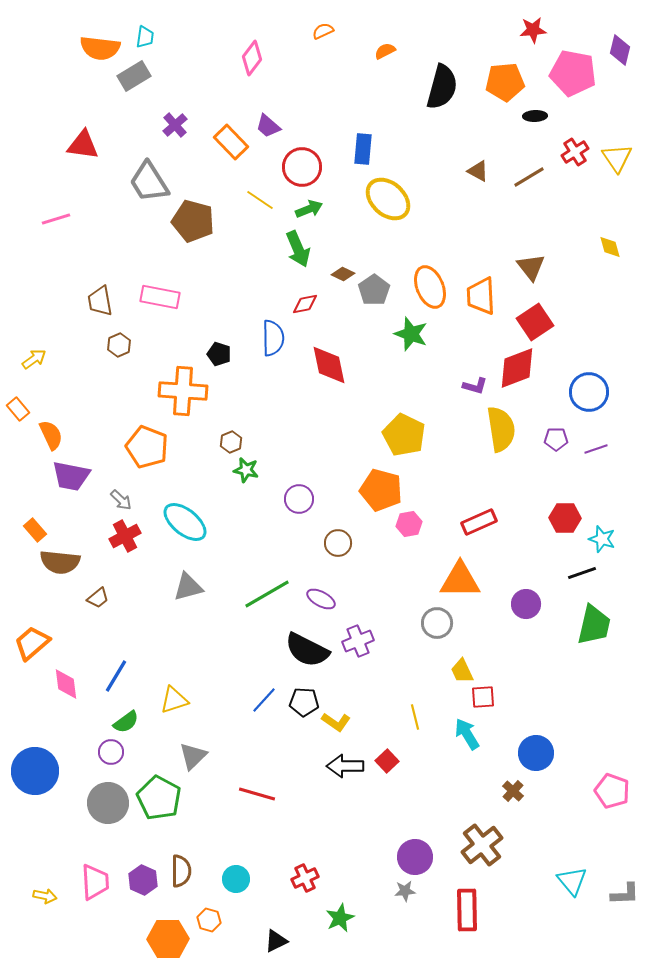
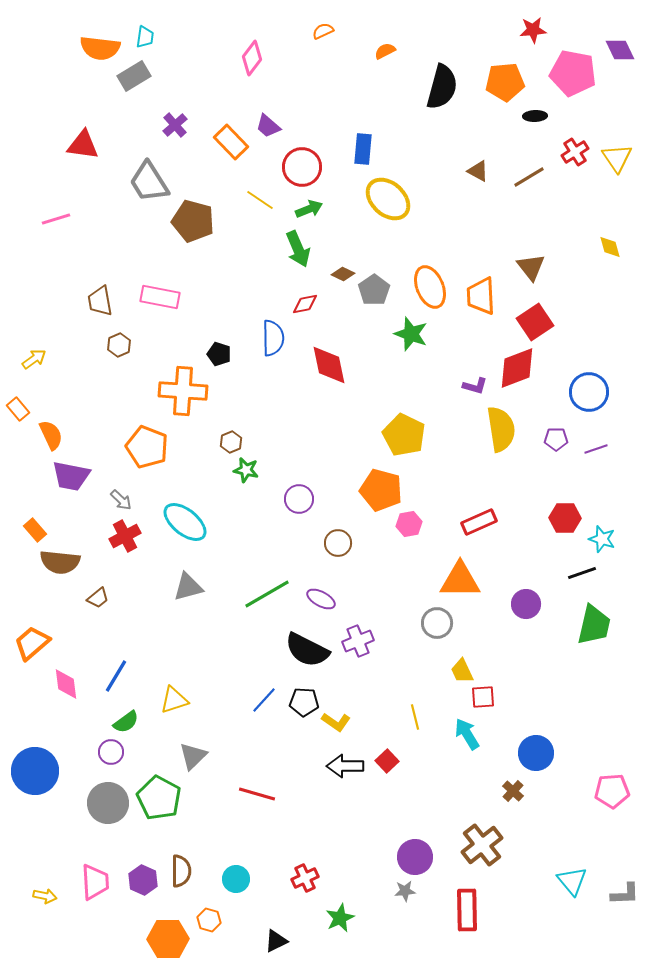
purple diamond at (620, 50): rotated 40 degrees counterclockwise
pink pentagon at (612, 791): rotated 24 degrees counterclockwise
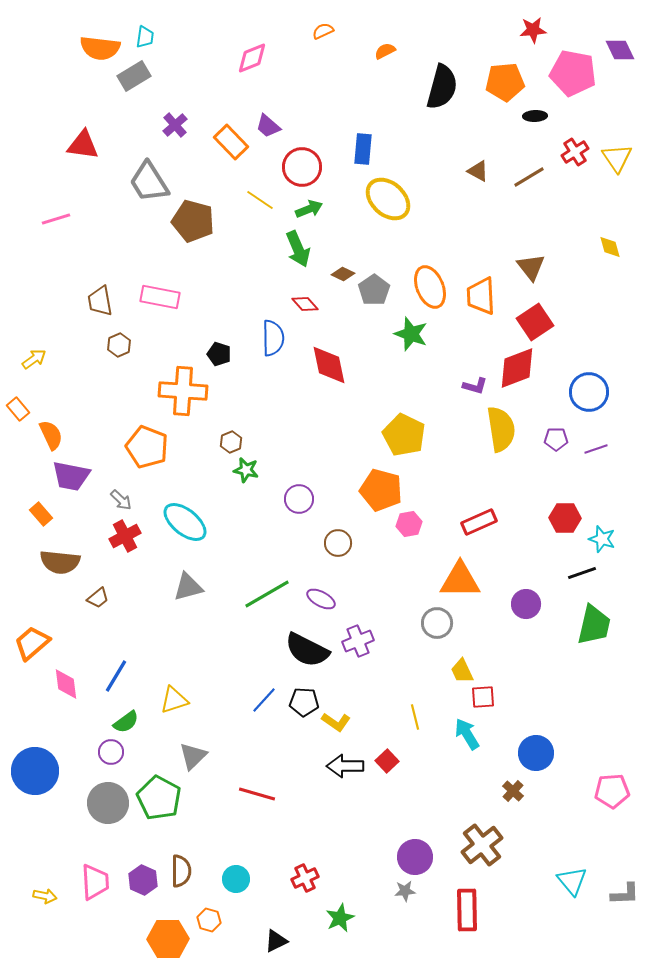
pink diamond at (252, 58): rotated 32 degrees clockwise
red diamond at (305, 304): rotated 60 degrees clockwise
orange rectangle at (35, 530): moved 6 px right, 16 px up
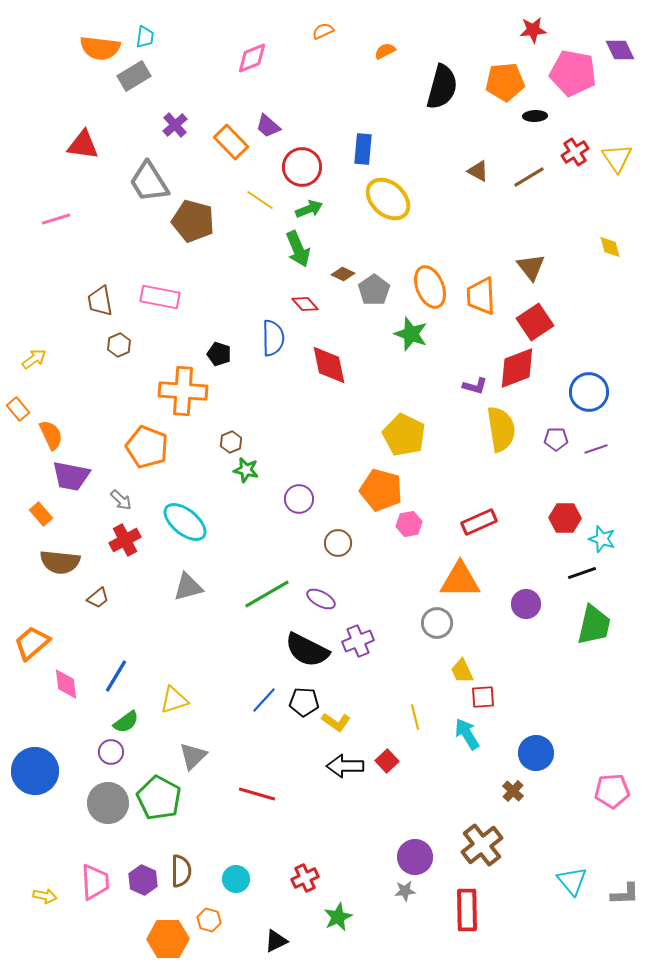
red cross at (125, 536): moved 4 px down
green star at (340, 918): moved 2 px left, 1 px up
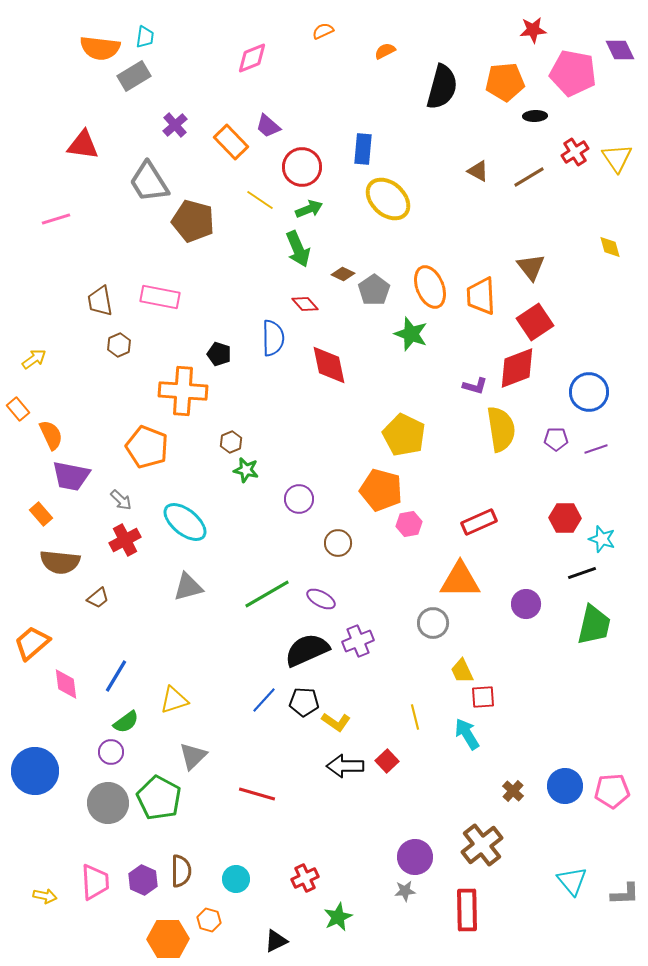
gray circle at (437, 623): moved 4 px left
black semicircle at (307, 650): rotated 129 degrees clockwise
blue circle at (536, 753): moved 29 px right, 33 px down
